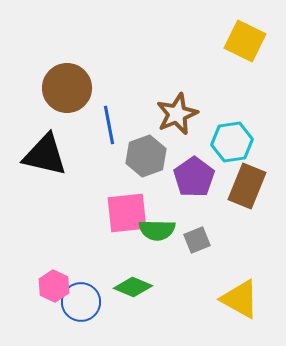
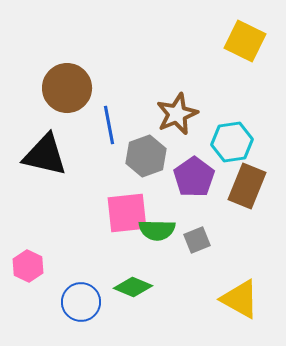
pink hexagon: moved 26 px left, 20 px up
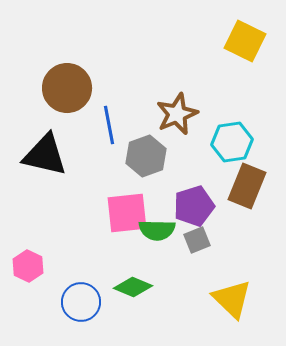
purple pentagon: moved 29 px down; rotated 18 degrees clockwise
yellow triangle: moved 8 px left; rotated 15 degrees clockwise
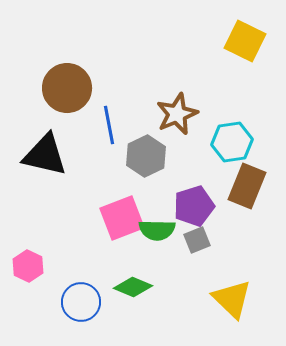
gray hexagon: rotated 6 degrees counterclockwise
pink square: moved 5 px left, 5 px down; rotated 15 degrees counterclockwise
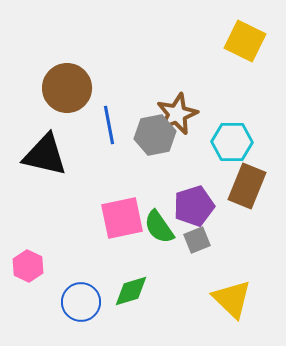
cyan hexagon: rotated 9 degrees clockwise
gray hexagon: moved 9 px right, 21 px up; rotated 15 degrees clockwise
pink square: rotated 9 degrees clockwise
green semicircle: moved 2 px right, 3 px up; rotated 54 degrees clockwise
green diamond: moved 2 px left, 4 px down; rotated 39 degrees counterclockwise
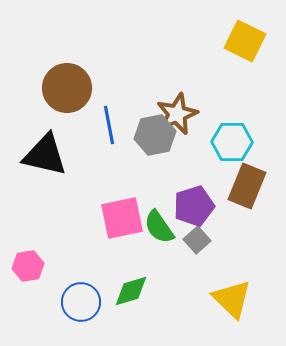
gray square: rotated 20 degrees counterclockwise
pink hexagon: rotated 24 degrees clockwise
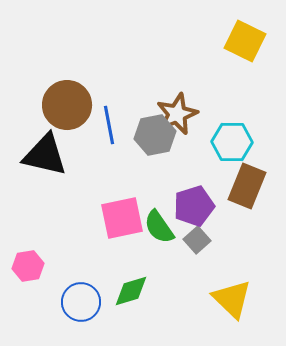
brown circle: moved 17 px down
